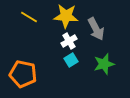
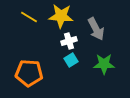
yellow star: moved 5 px left
white cross: rotated 14 degrees clockwise
green star: rotated 15 degrees clockwise
orange pentagon: moved 6 px right, 1 px up; rotated 8 degrees counterclockwise
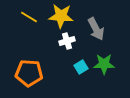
white cross: moved 2 px left
cyan square: moved 10 px right, 7 px down
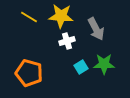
orange pentagon: rotated 12 degrees clockwise
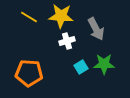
orange pentagon: rotated 12 degrees counterclockwise
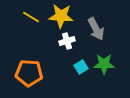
yellow line: moved 2 px right
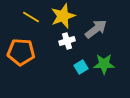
yellow star: moved 2 px right; rotated 25 degrees counterclockwise
gray arrow: rotated 100 degrees counterclockwise
orange pentagon: moved 8 px left, 21 px up
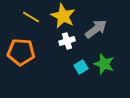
yellow star: rotated 25 degrees counterclockwise
green star: rotated 20 degrees clockwise
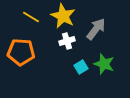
gray arrow: rotated 15 degrees counterclockwise
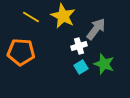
white cross: moved 12 px right, 5 px down
